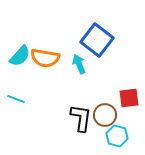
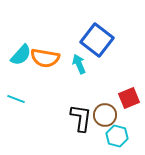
cyan semicircle: moved 1 px right, 1 px up
red square: rotated 15 degrees counterclockwise
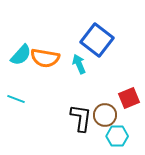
cyan hexagon: rotated 15 degrees counterclockwise
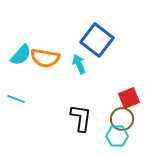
brown circle: moved 17 px right, 4 px down
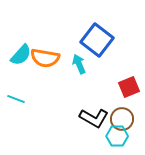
red square: moved 11 px up
black L-shape: moved 13 px right; rotated 112 degrees clockwise
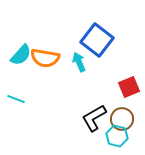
cyan arrow: moved 2 px up
black L-shape: rotated 120 degrees clockwise
cyan hexagon: rotated 15 degrees clockwise
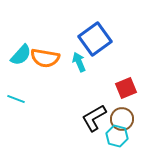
blue square: moved 2 px left, 1 px up; rotated 16 degrees clockwise
red square: moved 3 px left, 1 px down
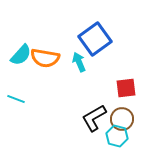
red square: rotated 15 degrees clockwise
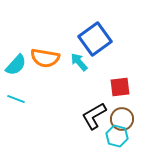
cyan semicircle: moved 5 px left, 10 px down
cyan arrow: rotated 18 degrees counterclockwise
red square: moved 6 px left, 1 px up
black L-shape: moved 2 px up
